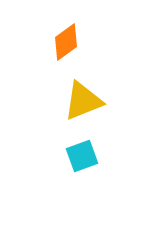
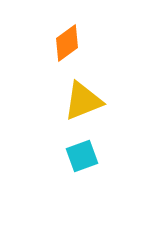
orange diamond: moved 1 px right, 1 px down
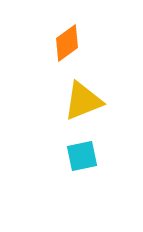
cyan square: rotated 8 degrees clockwise
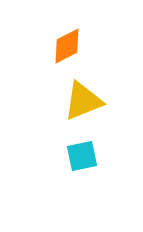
orange diamond: moved 3 px down; rotated 9 degrees clockwise
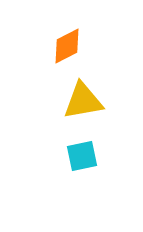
yellow triangle: rotated 12 degrees clockwise
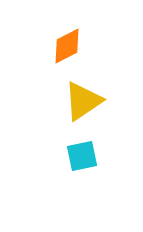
yellow triangle: rotated 24 degrees counterclockwise
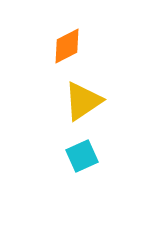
cyan square: rotated 12 degrees counterclockwise
